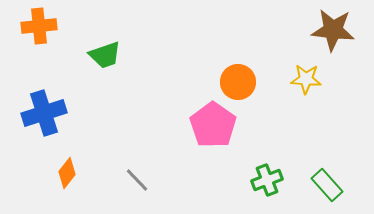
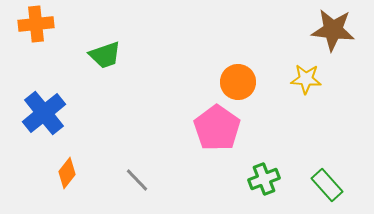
orange cross: moved 3 px left, 2 px up
blue cross: rotated 21 degrees counterclockwise
pink pentagon: moved 4 px right, 3 px down
green cross: moved 3 px left, 1 px up
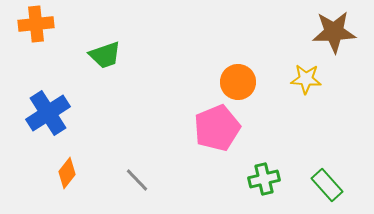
brown star: moved 1 px right, 2 px down; rotated 9 degrees counterclockwise
blue cross: moved 4 px right; rotated 6 degrees clockwise
pink pentagon: rotated 15 degrees clockwise
green cross: rotated 8 degrees clockwise
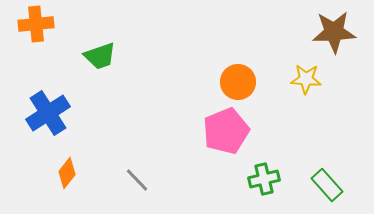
green trapezoid: moved 5 px left, 1 px down
pink pentagon: moved 9 px right, 3 px down
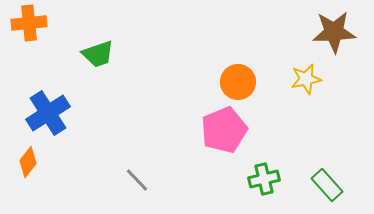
orange cross: moved 7 px left, 1 px up
green trapezoid: moved 2 px left, 2 px up
yellow star: rotated 16 degrees counterclockwise
pink pentagon: moved 2 px left, 1 px up
orange diamond: moved 39 px left, 11 px up
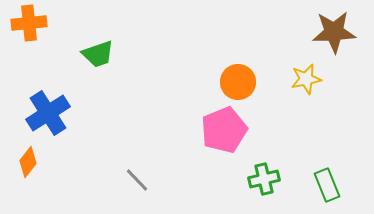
green rectangle: rotated 20 degrees clockwise
